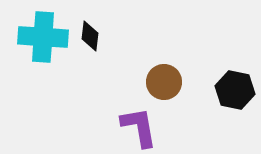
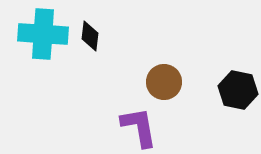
cyan cross: moved 3 px up
black hexagon: moved 3 px right
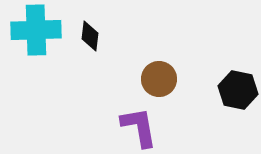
cyan cross: moved 7 px left, 4 px up; rotated 6 degrees counterclockwise
brown circle: moved 5 px left, 3 px up
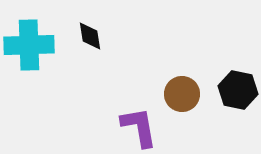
cyan cross: moved 7 px left, 15 px down
black diamond: rotated 16 degrees counterclockwise
brown circle: moved 23 px right, 15 px down
